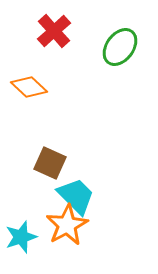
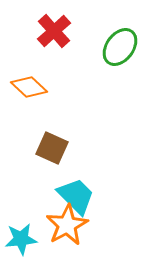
brown square: moved 2 px right, 15 px up
cyan star: moved 2 px down; rotated 12 degrees clockwise
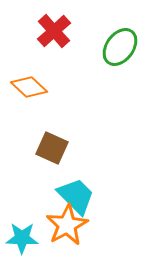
cyan star: moved 1 px right, 1 px up; rotated 8 degrees clockwise
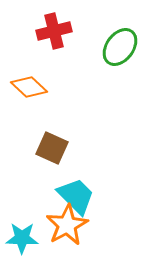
red cross: rotated 28 degrees clockwise
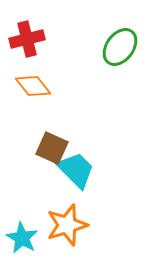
red cross: moved 27 px left, 8 px down
orange diamond: moved 4 px right, 1 px up; rotated 9 degrees clockwise
cyan trapezoid: moved 26 px up
orange star: rotated 12 degrees clockwise
cyan star: rotated 28 degrees clockwise
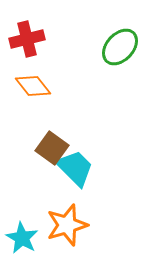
green ellipse: rotated 6 degrees clockwise
brown square: rotated 12 degrees clockwise
cyan trapezoid: moved 1 px left, 2 px up
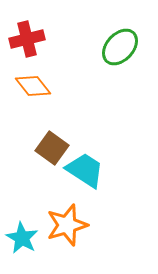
cyan trapezoid: moved 10 px right, 2 px down; rotated 12 degrees counterclockwise
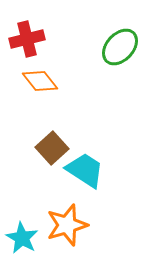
orange diamond: moved 7 px right, 5 px up
brown square: rotated 12 degrees clockwise
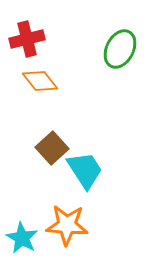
green ellipse: moved 2 px down; rotated 15 degrees counterclockwise
cyan trapezoid: rotated 24 degrees clockwise
orange star: rotated 21 degrees clockwise
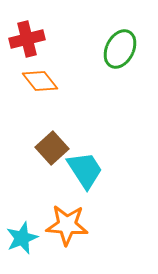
cyan star: rotated 20 degrees clockwise
